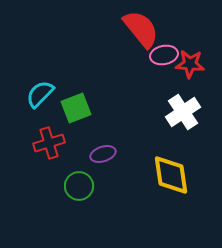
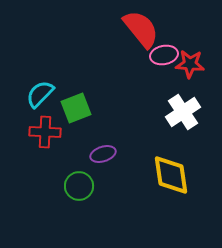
red cross: moved 4 px left, 11 px up; rotated 20 degrees clockwise
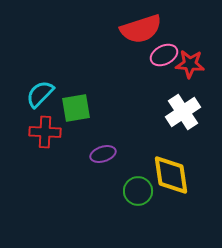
red semicircle: rotated 111 degrees clockwise
pink ellipse: rotated 16 degrees counterclockwise
green square: rotated 12 degrees clockwise
green circle: moved 59 px right, 5 px down
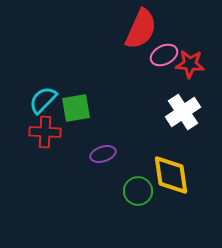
red semicircle: rotated 48 degrees counterclockwise
cyan semicircle: moved 3 px right, 6 px down
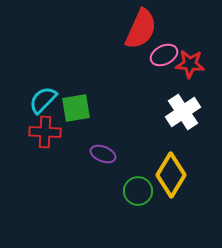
purple ellipse: rotated 40 degrees clockwise
yellow diamond: rotated 39 degrees clockwise
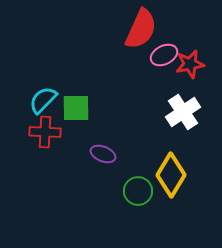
red star: rotated 16 degrees counterclockwise
green square: rotated 8 degrees clockwise
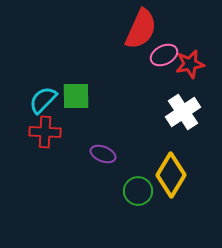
green square: moved 12 px up
